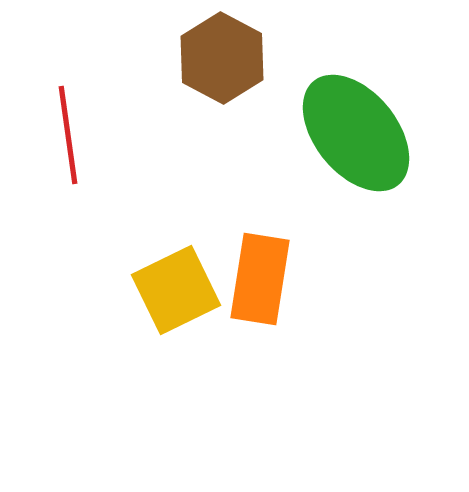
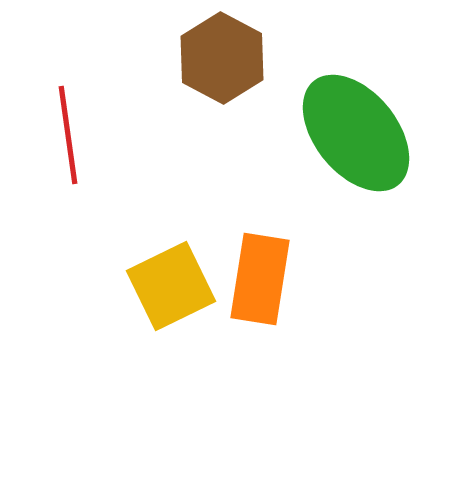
yellow square: moved 5 px left, 4 px up
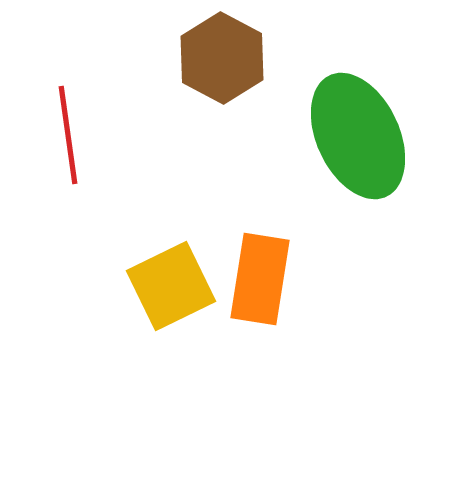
green ellipse: moved 2 px right, 3 px down; rotated 14 degrees clockwise
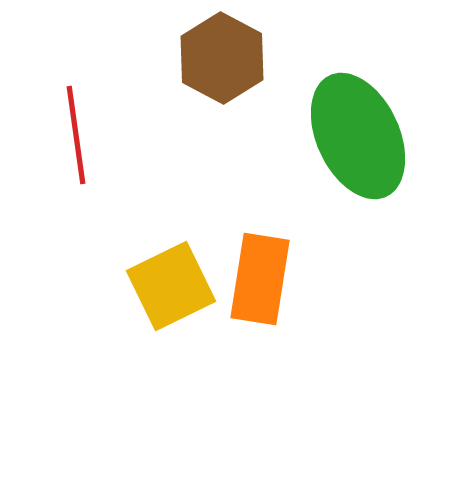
red line: moved 8 px right
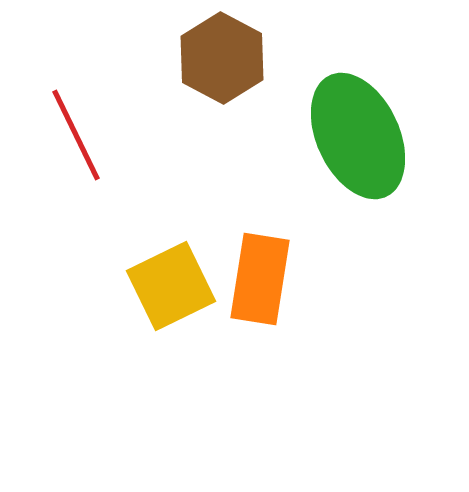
red line: rotated 18 degrees counterclockwise
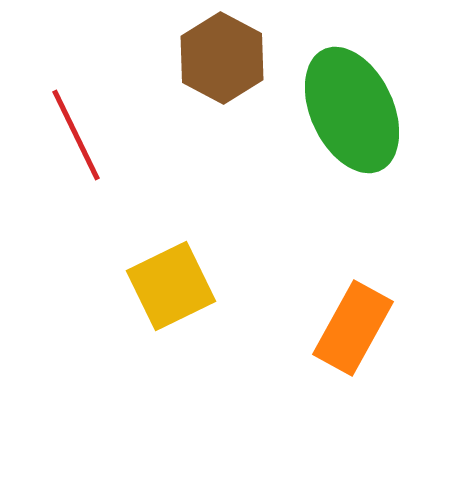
green ellipse: moved 6 px left, 26 px up
orange rectangle: moved 93 px right, 49 px down; rotated 20 degrees clockwise
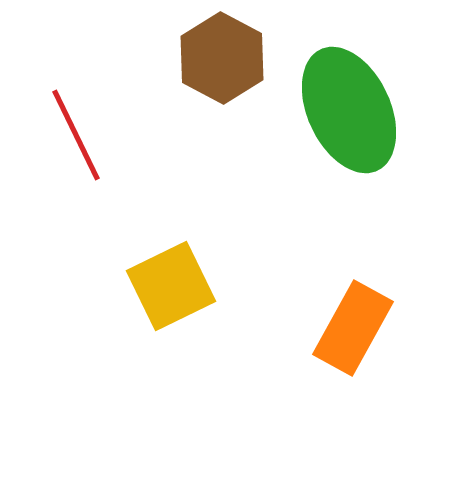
green ellipse: moved 3 px left
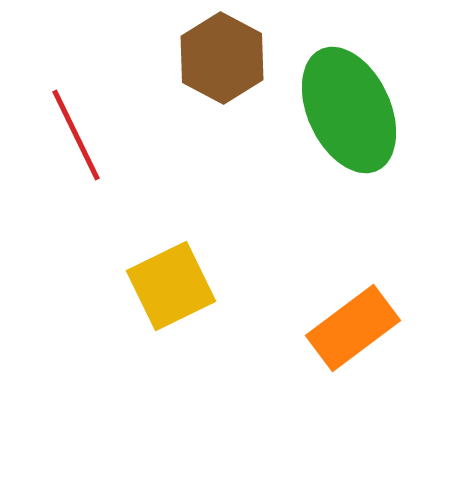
orange rectangle: rotated 24 degrees clockwise
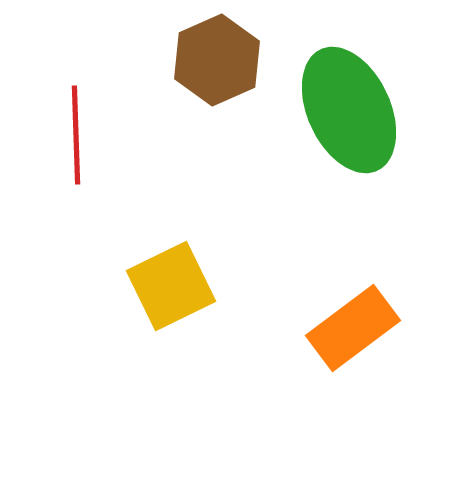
brown hexagon: moved 5 px left, 2 px down; rotated 8 degrees clockwise
red line: rotated 24 degrees clockwise
